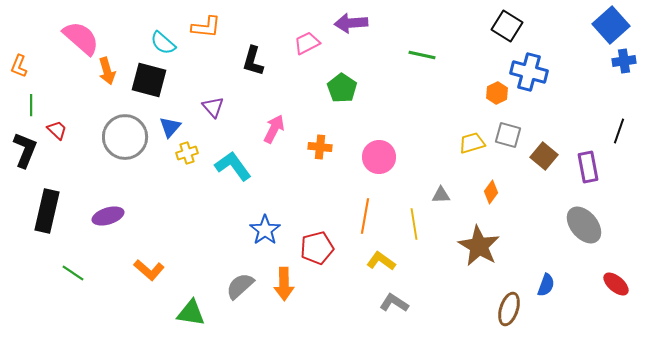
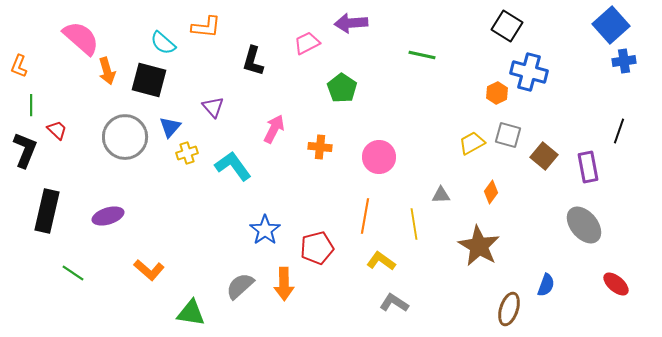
yellow trapezoid at (472, 143): rotated 12 degrees counterclockwise
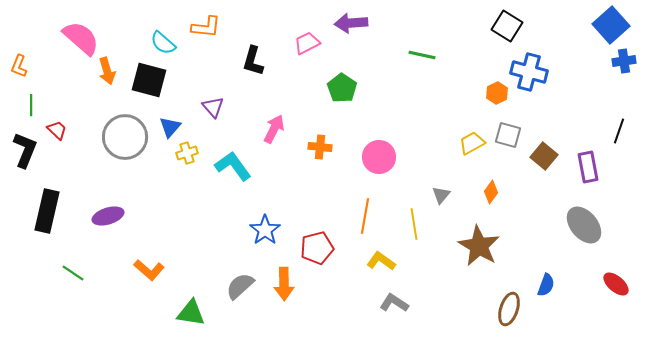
gray triangle at (441, 195): rotated 48 degrees counterclockwise
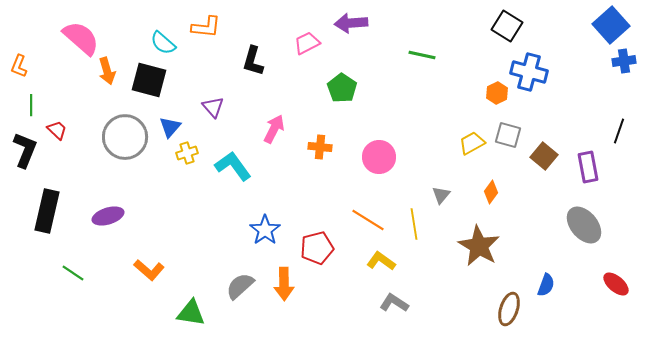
orange line at (365, 216): moved 3 px right, 4 px down; rotated 68 degrees counterclockwise
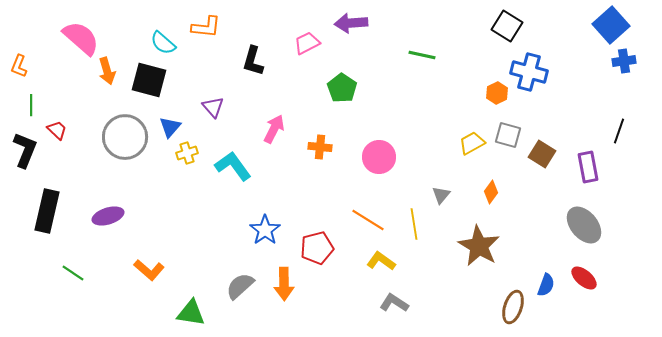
brown square at (544, 156): moved 2 px left, 2 px up; rotated 8 degrees counterclockwise
red ellipse at (616, 284): moved 32 px left, 6 px up
brown ellipse at (509, 309): moved 4 px right, 2 px up
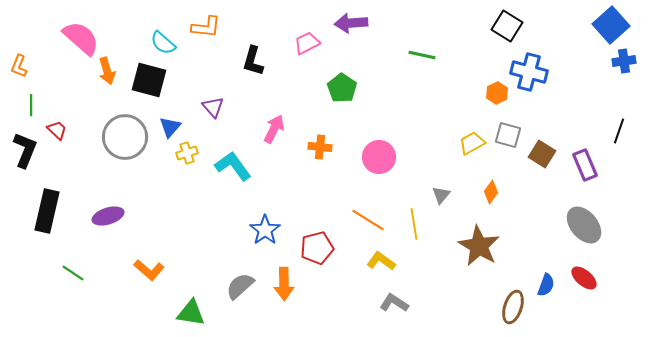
purple rectangle at (588, 167): moved 3 px left, 2 px up; rotated 12 degrees counterclockwise
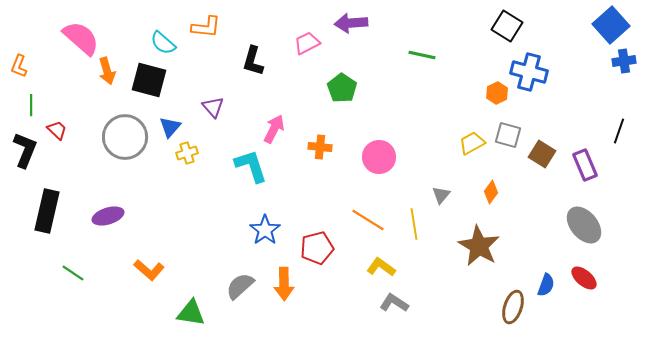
cyan L-shape at (233, 166): moved 18 px right; rotated 18 degrees clockwise
yellow L-shape at (381, 261): moved 6 px down
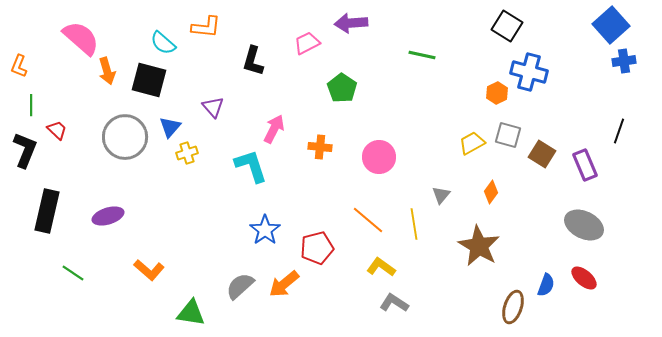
orange line at (368, 220): rotated 8 degrees clockwise
gray ellipse at (584, 225): rotated 24 degrees counterclockwise
orange arrow at (284, 284): rotated 52 degrees clockwise
